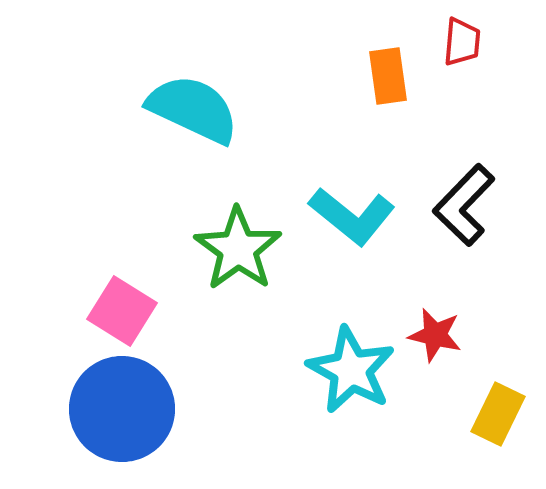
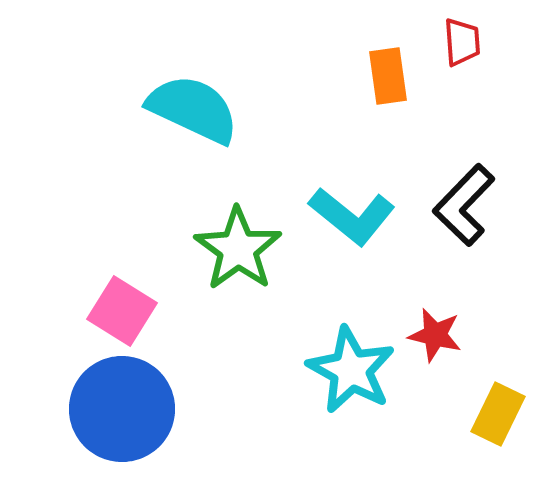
red trapezoid: rotated 9 degrees counterclockwise
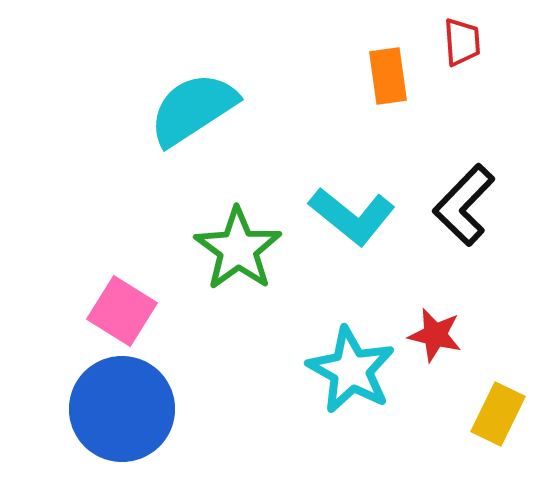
cyan semicircle: rotated 58 degrees counterclockwise
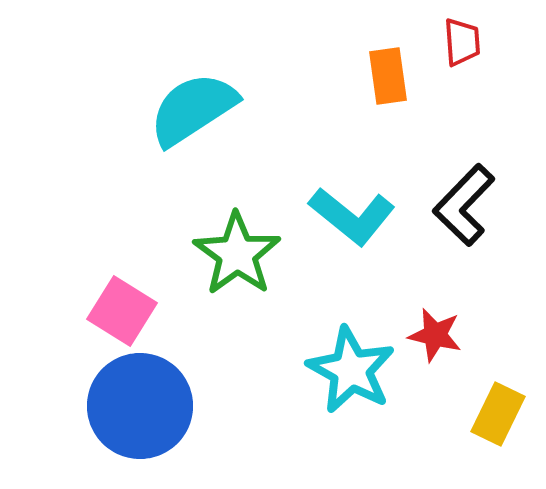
green star: moved 1 px left, 5 px down
blue circle: moved 18 px right, 3 px up
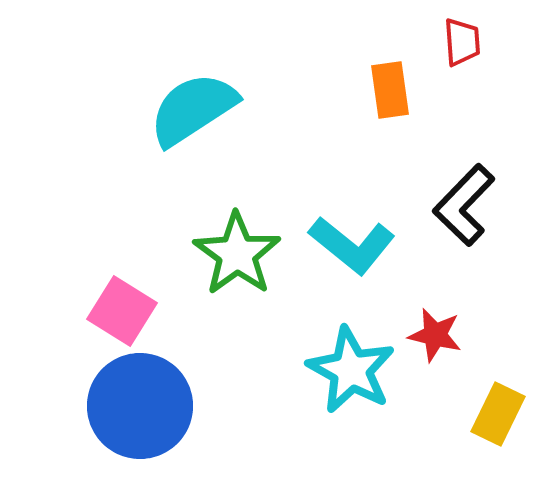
orange rectangle: moved 2 px right, 14 px down
cyan L-shape: moved 29 px down
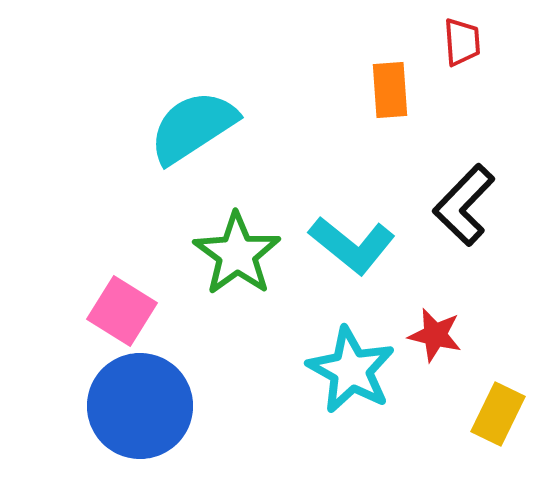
orange rectangle: rotated 4 degrees clockwise
cyan semicircle: moved 18 px down
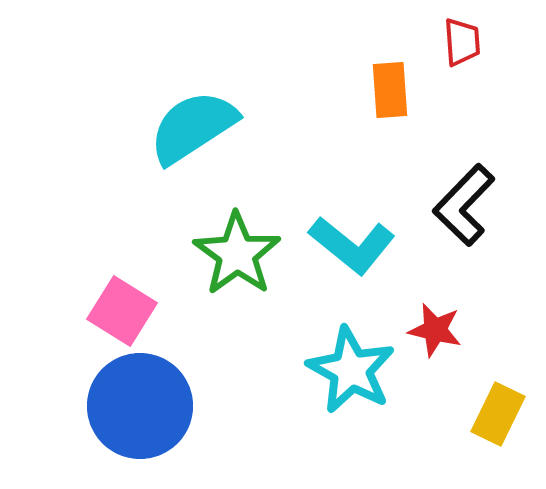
red star: moved 5 px up
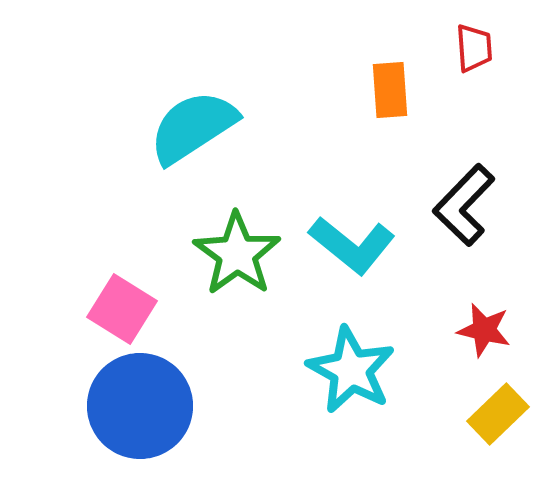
red trapezoid: moved 12 px right, 6 px down
pink square: moved 2 px up
red star: moved 49 px right
yellow rectangle: rotated 20 degrees clockwise
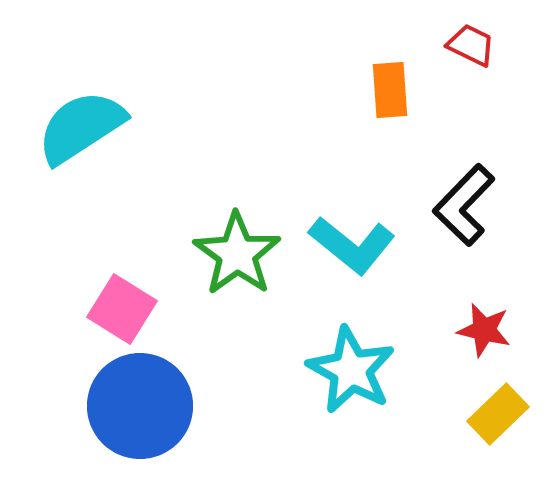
red trapezoid: moved 3 px left, 3 px up; rotated 60 degrees counterclockwise
cyan semicircle: moved 112 px left
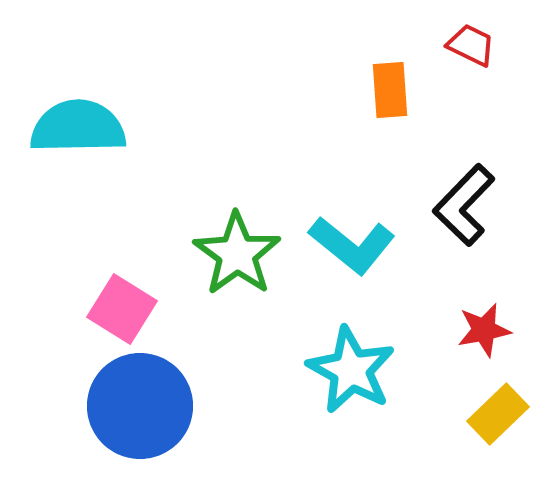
cyan semicircle: moved 3 px left; rotated 32 degrees clockwise
red star: rotated 24 degrees counterclockwise
